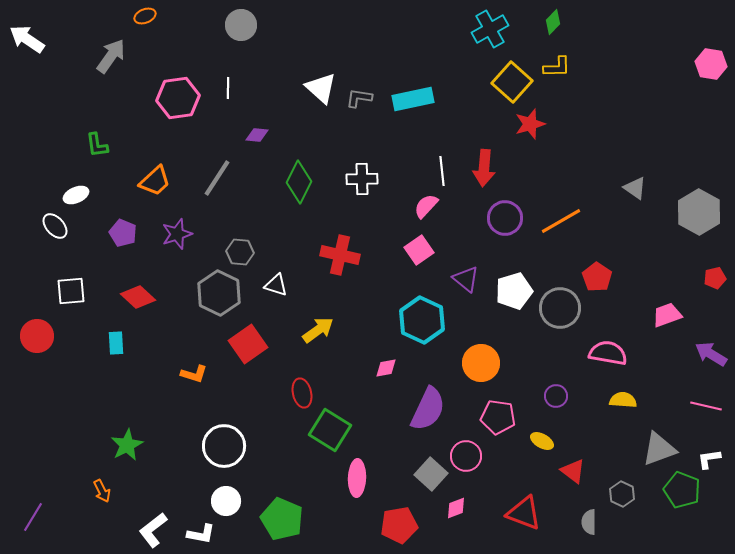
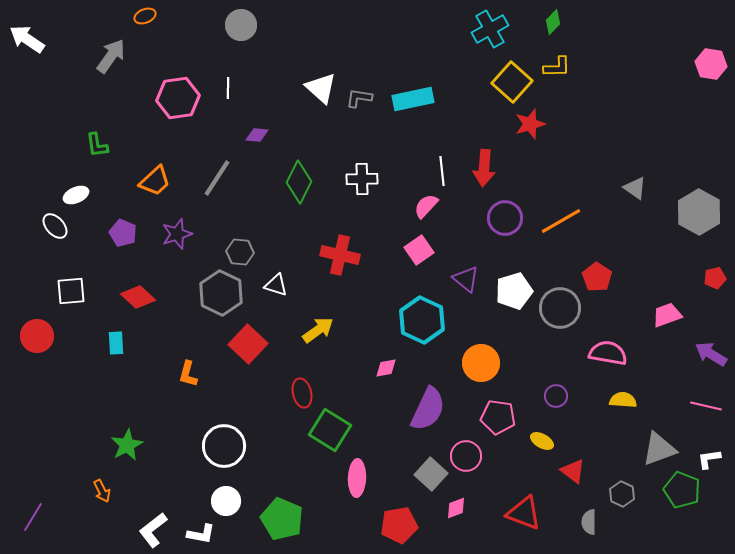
gray hexagon at (219, 293): moved 2 px right
red square at (248, 344): rotated 12 degrees counterclockwise
orange L-shape at (194, 374): moved 6 px left; rotated 88 degrees clockwise
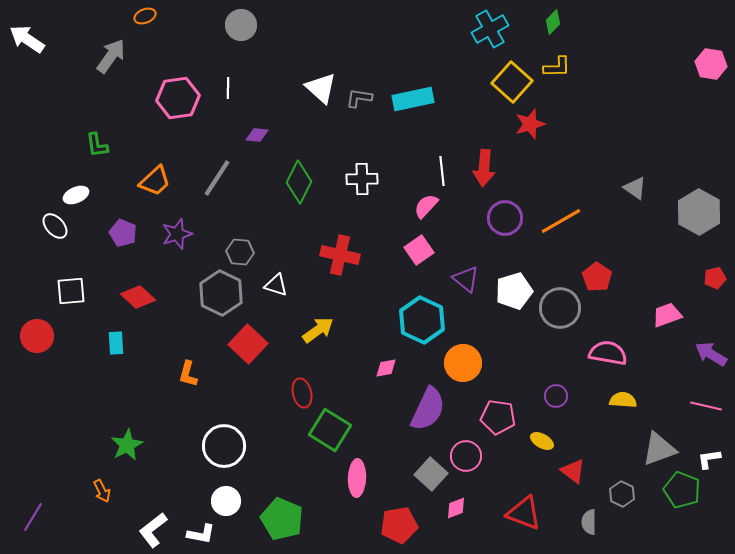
orange circle at (481, 363): moved 18 px left
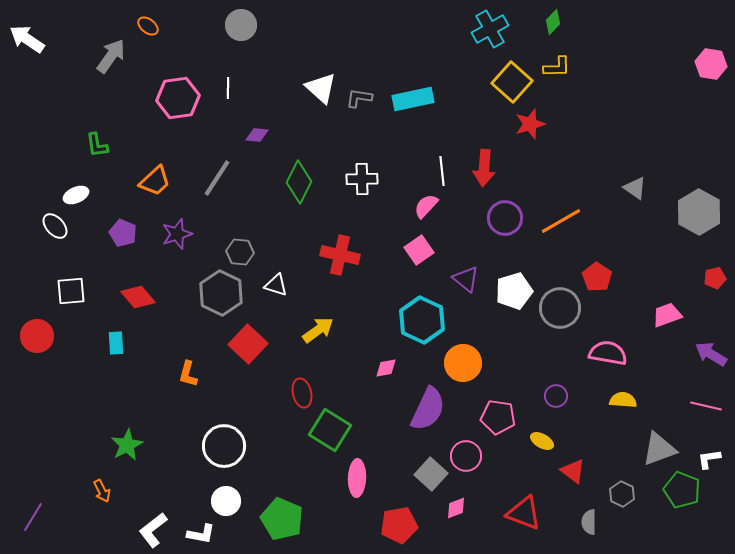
orange ellipse at (145, 16): moved 3 px right, 10 px down; rotated 60 degrees clockwise
red diamond at (138, 297): rotated 8 degrees clockwise
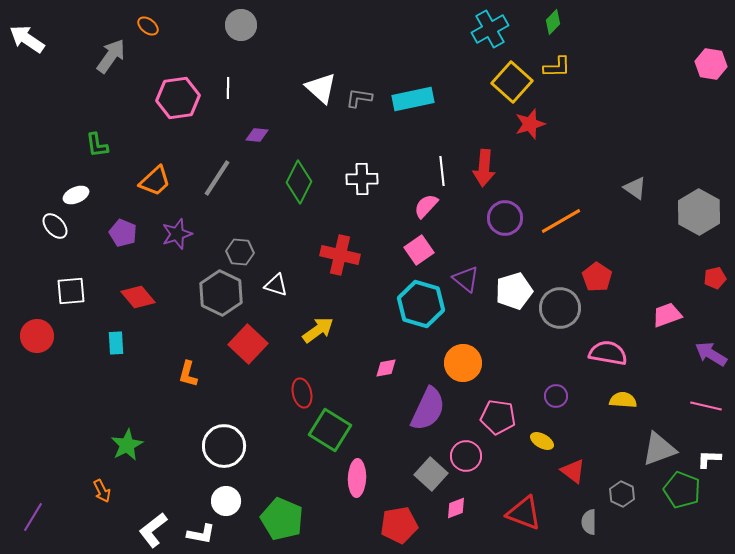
cyan hexagon at (422, 320): moved 1 px left, 16 px up; rotated 9 degrees counterclockwise
white L-shape at (709, 459): rotated 10 degrees clockwise
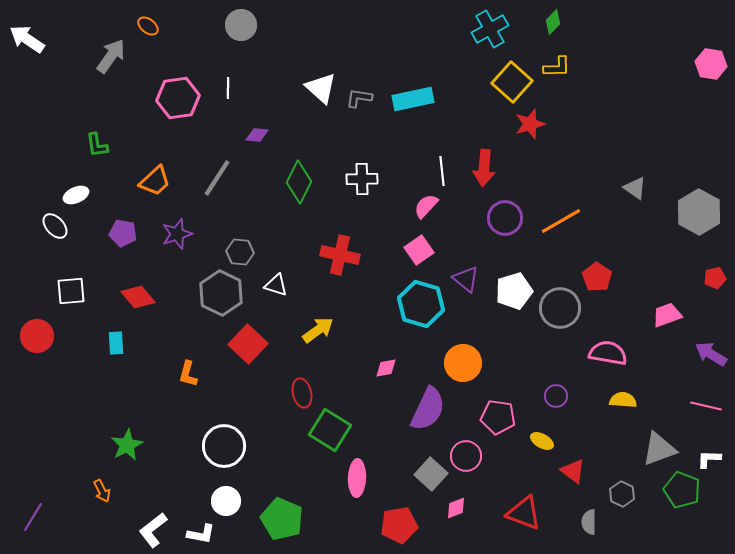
purple pentagon at (123, 233): rotated 12 degrees counterclockwise
